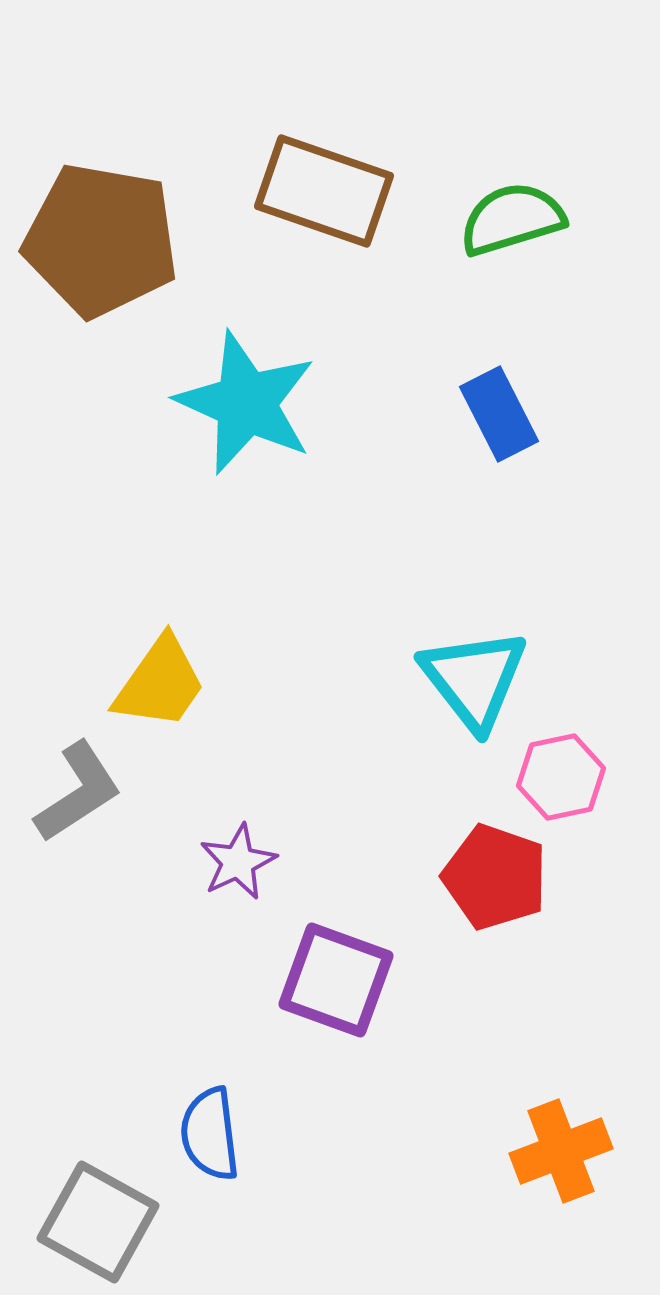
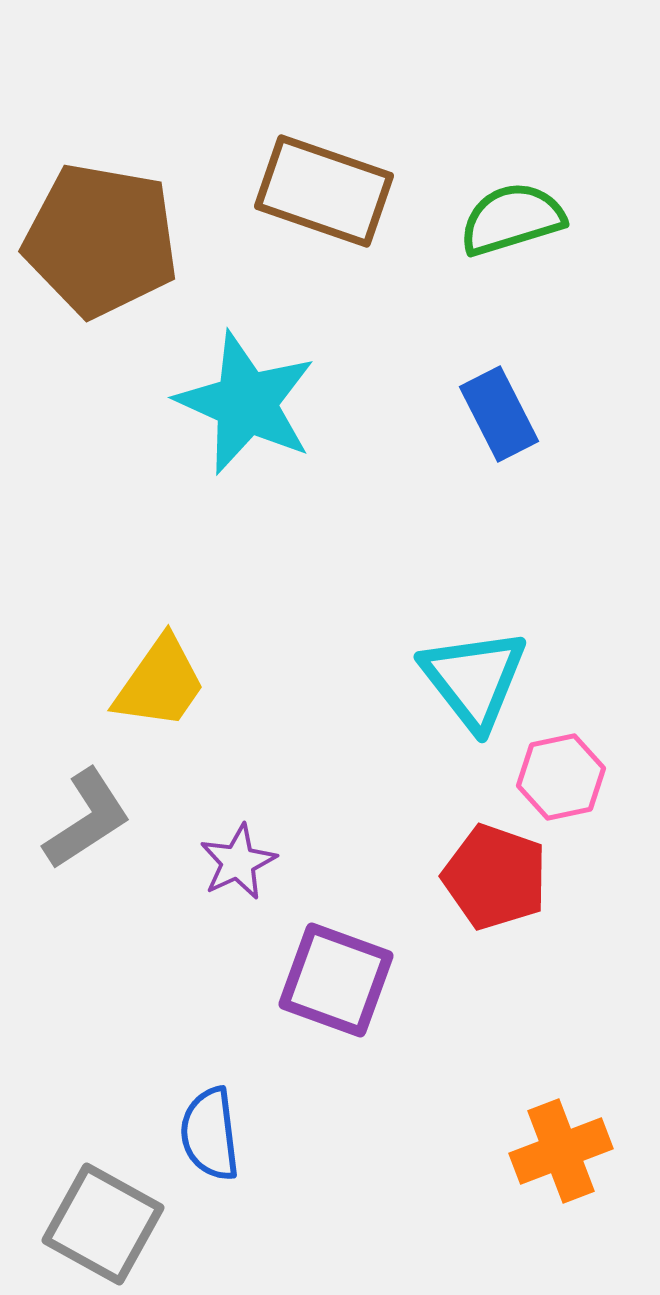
gray L-shape: moved 9 px right, 27 px down
gray square: moved 5 px right, 2 px down
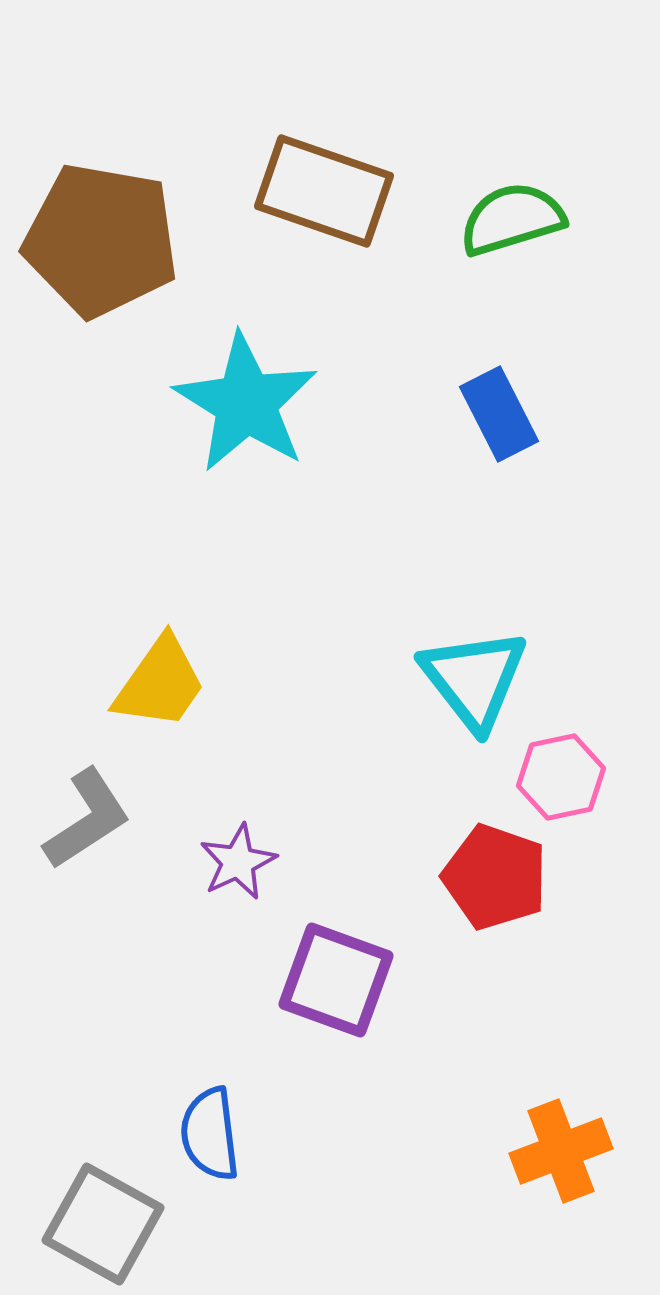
cyan star: rotated 8 degrees clockwise
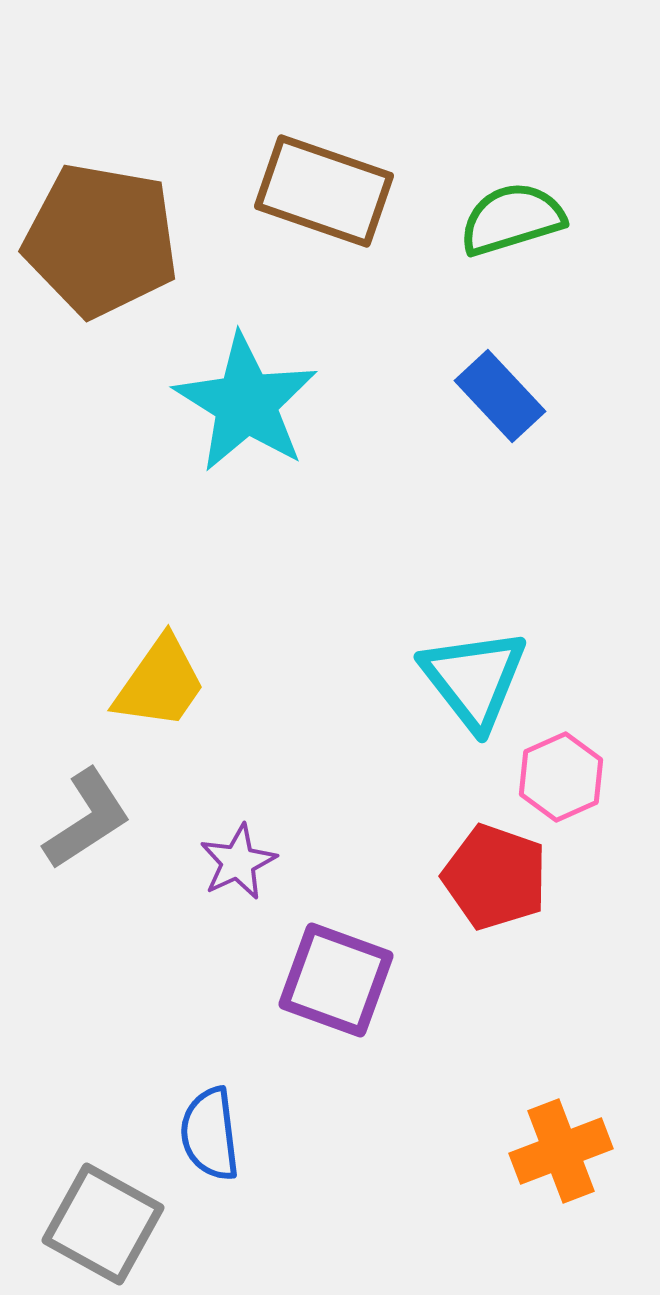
blue rectangle: moved 1 px right, 18 px up; rotated 16 degrees counterclockwise
pink hexagon: rotated 12 degrees counterclockwise
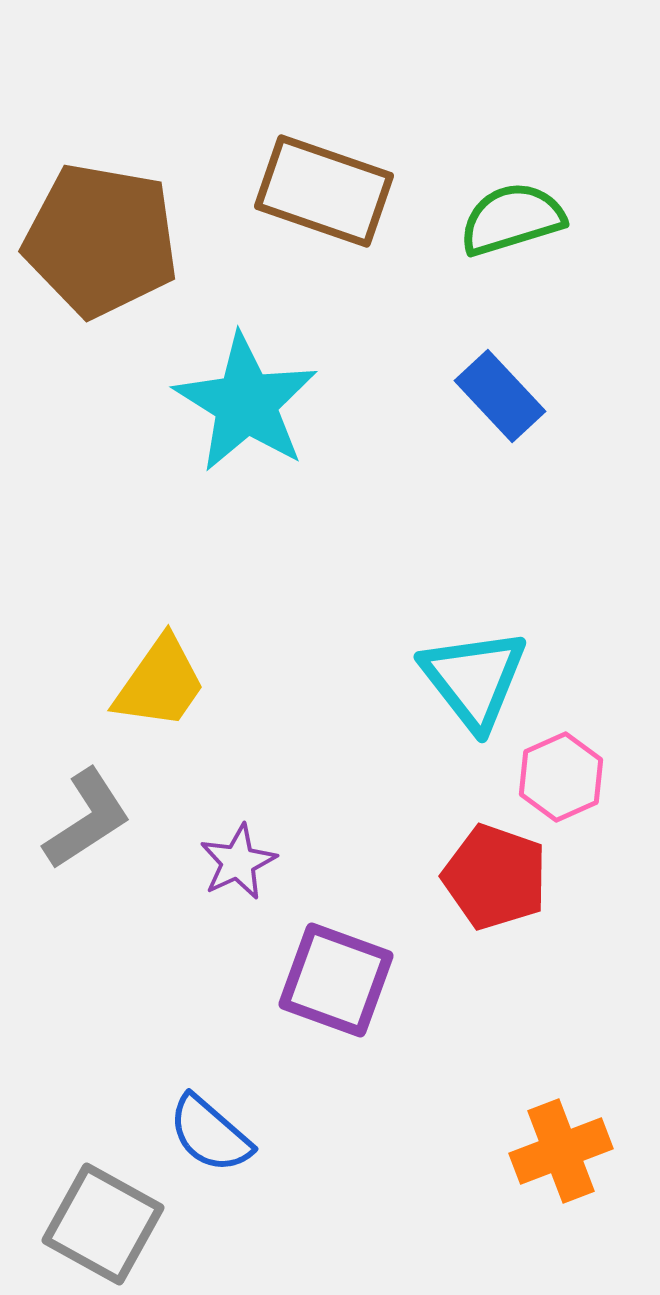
blue semicircle: rotated 42 degrees counterclockwise
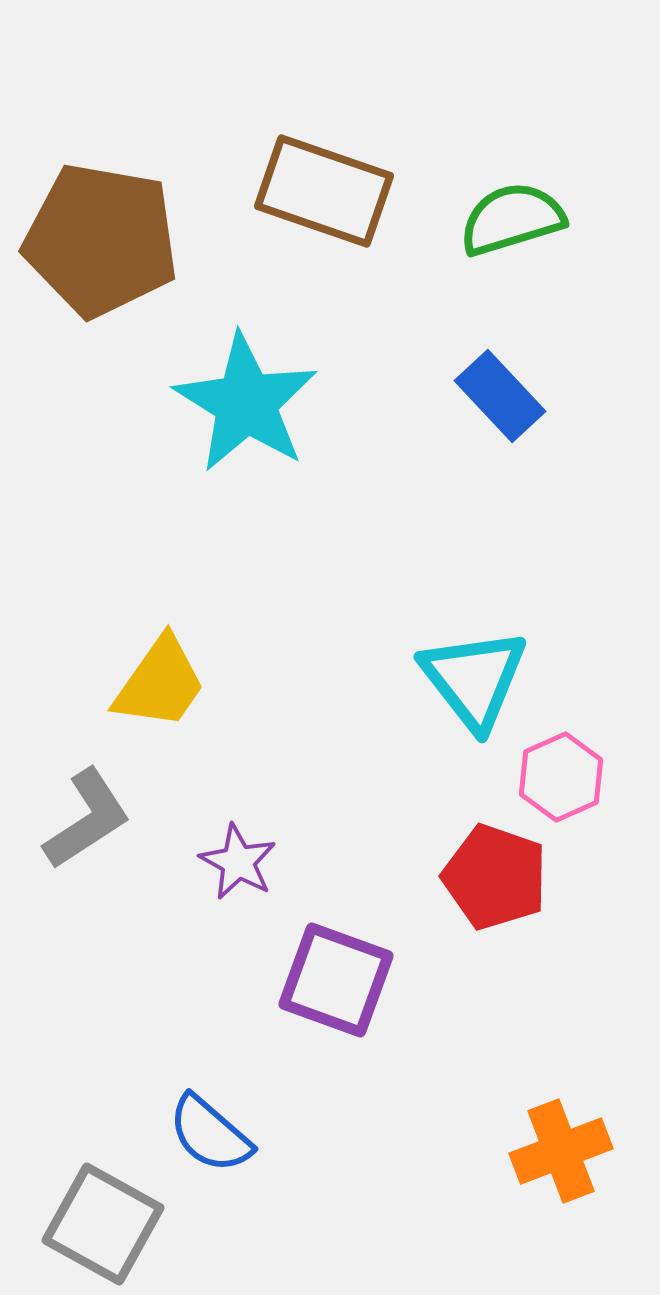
purple star: rotated 18 degrees counterclockwise
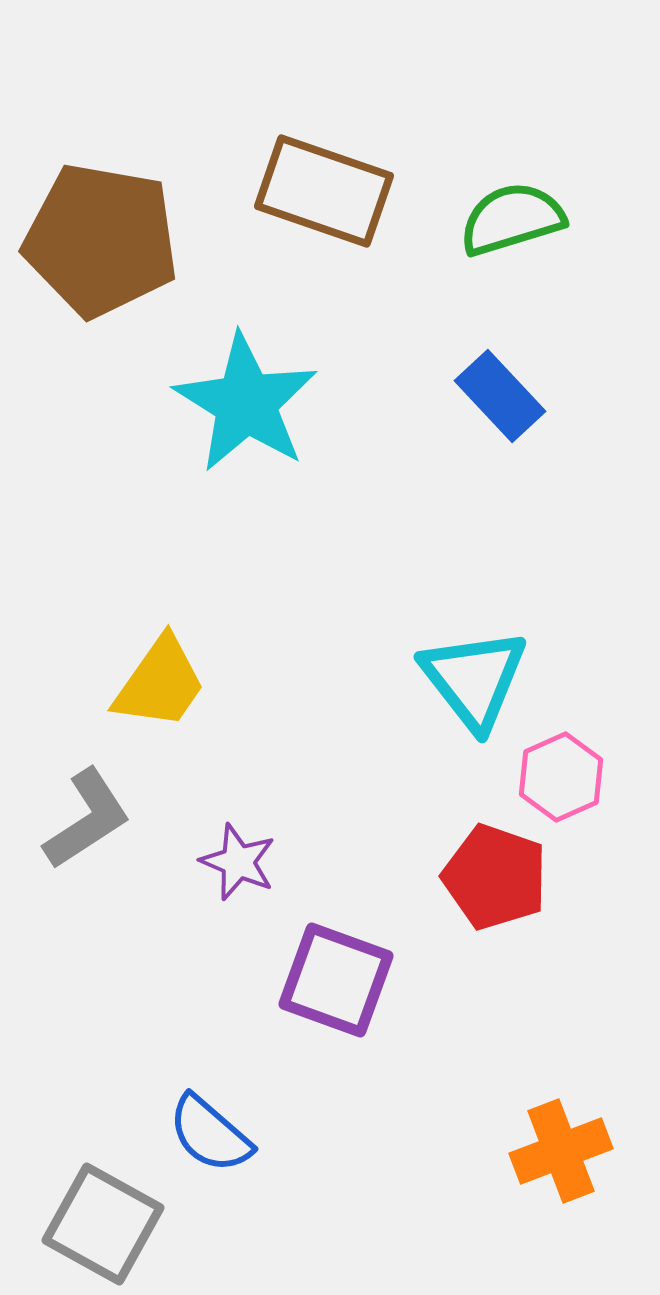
purple star: rotated 6 degrees counterclockwise
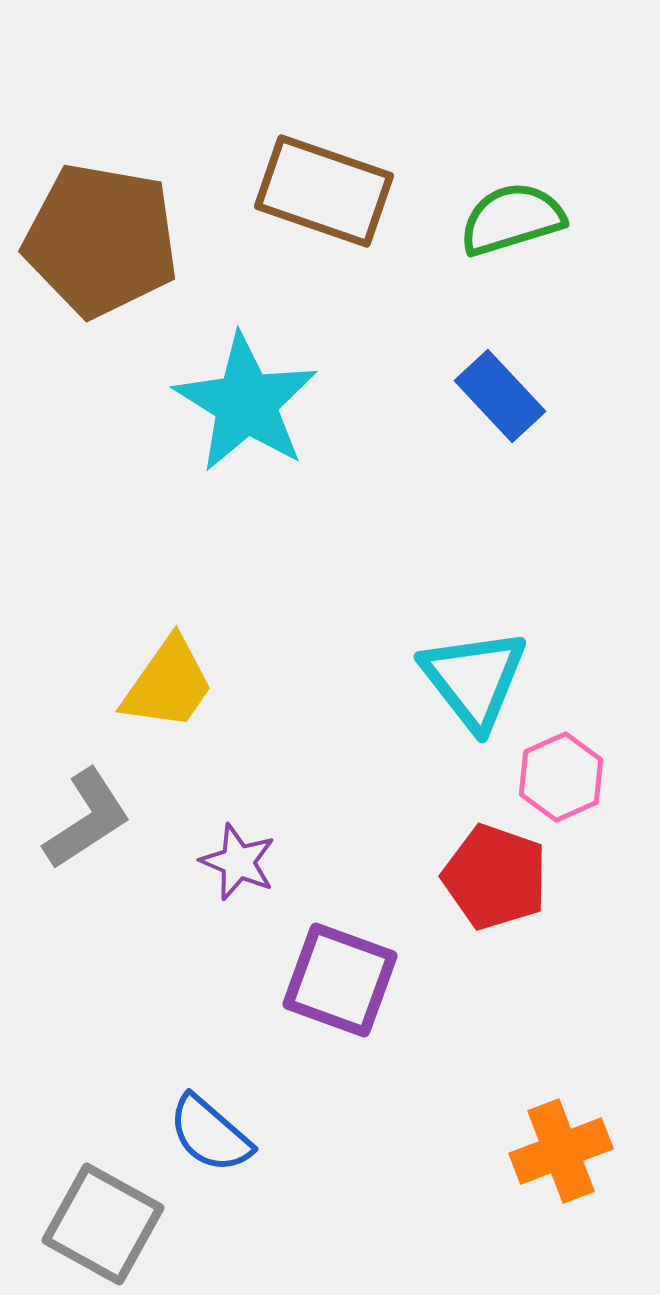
yellow trapezoid: moved 8 px right, 1 px down
purple square: moved 4 px right
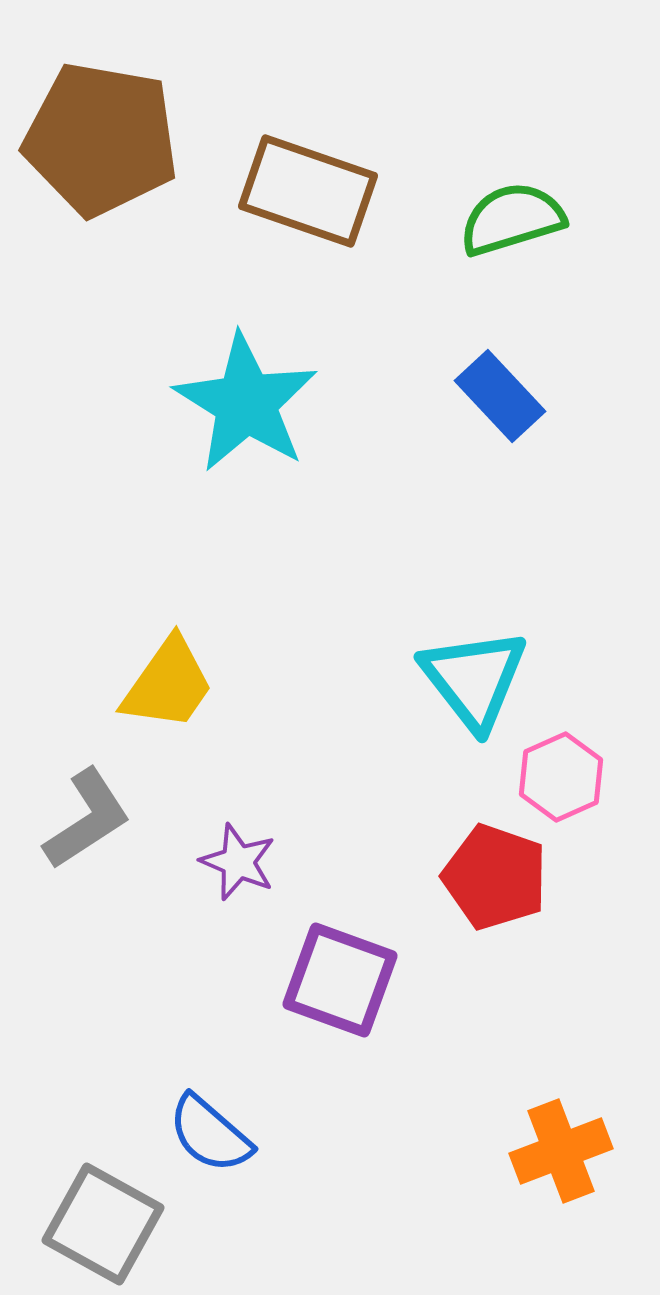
brown rectangle: moved 16 px left
brown pentagon: moved 101 px up
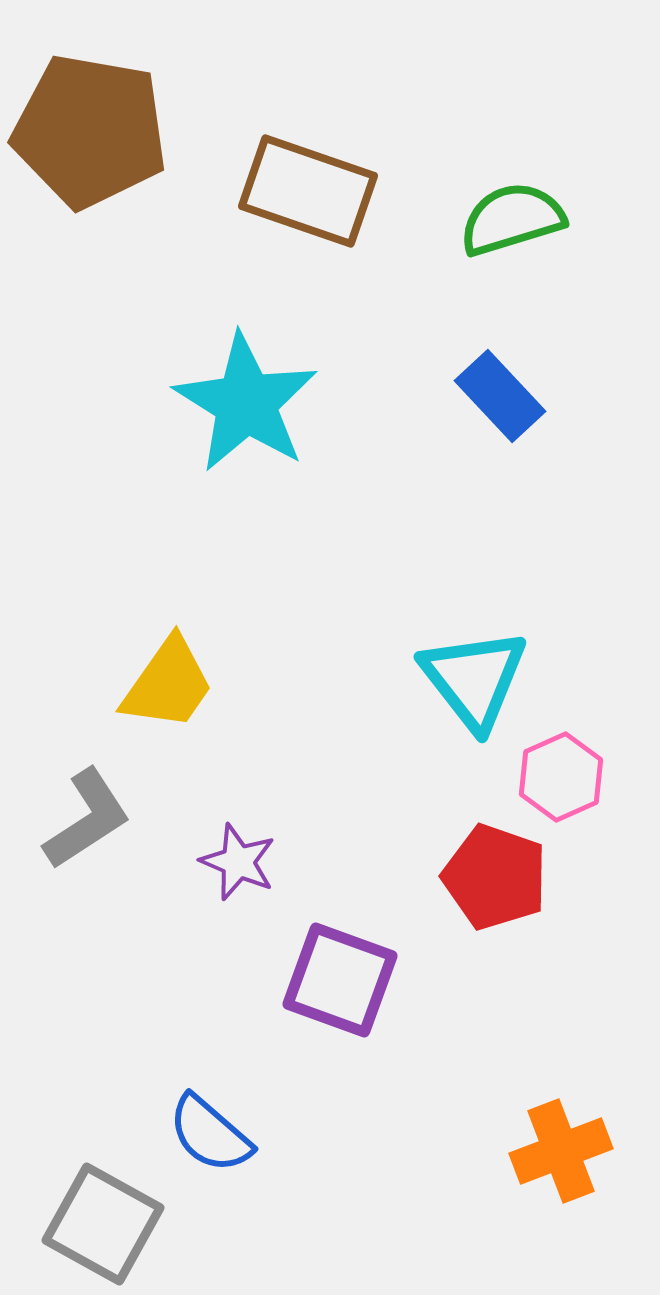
brown pentagon: moved 11 px left, 8 px up
